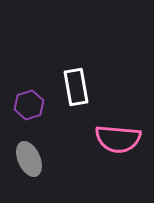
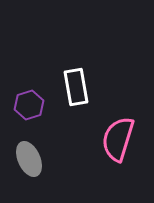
pink semicircle: rotated 102 degrees clockwise
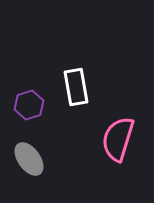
gray ellipse: rotated 12 degrees counterclockwise
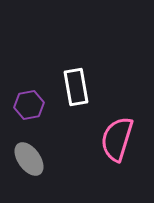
purple hexagon: rotated 8 degrees clockwise
pink semicircle: moved 1 px left
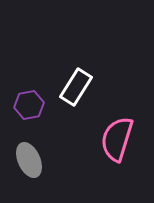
white rectangle: rotated 42 degrees clockwise
gray ellipse: moved 1 px down; rotated 12 degrees clockwise
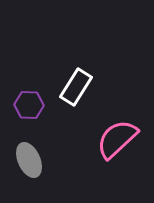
purple hexagon: rotated 12 degrees clockwise
pink semicircle: rotated 30 degrees clockwise
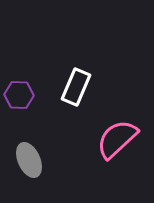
white rectangle: rotated 9 degrees counterclockwise
purple hexagon: moved 10 px left, 10 px up
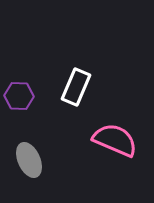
purple hexagon: moved 1 px down
pink semicircle: moved 2 px left, 1 px down; rotated 66 degrees clockwise
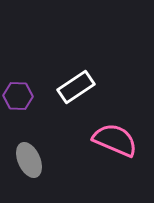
white rectangle: rotated 33 degrees clockwise
purple hexagon: moved 1 px left
